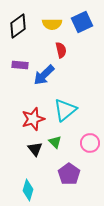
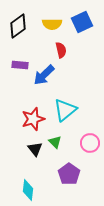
cyan diamond: rotated 10 degrees counterclockwise
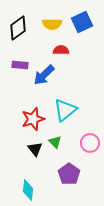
black diamond: moved 2 px down
red semicircle: rotated 77 degrees counterclockwise
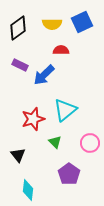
purple rectangle: rotated 21 degrees clockwise
black triangle: moved 17 px left, 6 px down
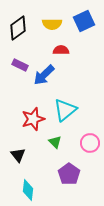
blue square: moved 2 px right, 1 px up
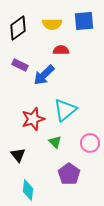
blue square: rotated 20 degrees clockwise
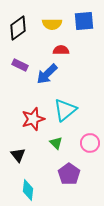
blue arrow: moved 3 px right, 1 px up
green triangle: moved 1 px right, 1 px down
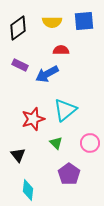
yellow semicircle: moved 2 px up
blue arrow: rotated 15 degrees clockwise
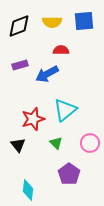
black diamond: moved 1 px right, 2 px up; rotated 15 degrees clockwise
purple rectangle: rotated 42 degrees counterclockwise
black triangle: moved 10 px up
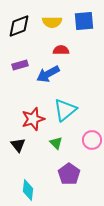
blue arrow: moved 1 px right
pink circle: moved 2 px right, 3 px up
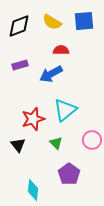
yellow semicircle: rotated 30 degrees clockwise
blue arrow: moved 3 px right
cyan diamond: moved 5 px right
